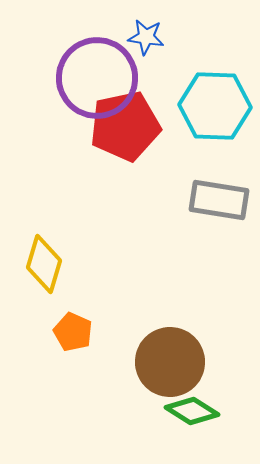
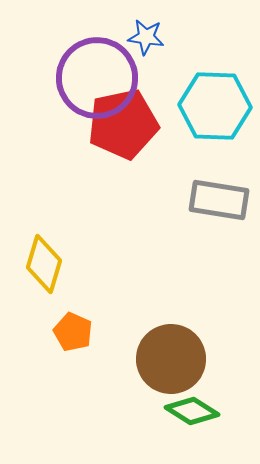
red pentagon: moved 2 px left, 2 px up
brown circle: moved 1 px right, 3 px up
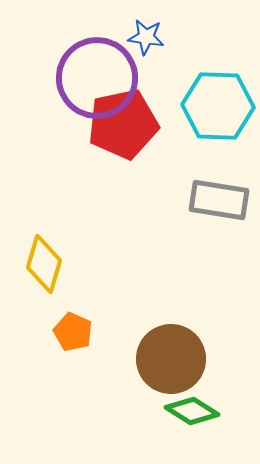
cyan hexagon: moved 3 px right
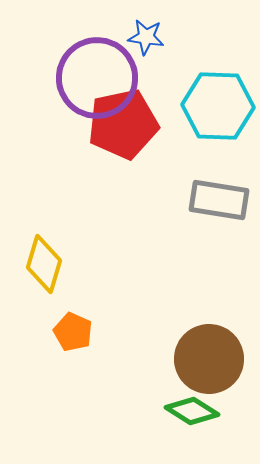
brown circle: moved 38 px right
